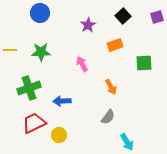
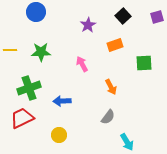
blue circle: moved 4 px left, 1 px up
red trapezoid: moved 12 px left, 5 px up
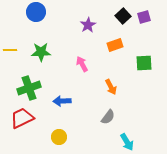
purple square: moved 13 px left
yellow circle: moved 2 px down
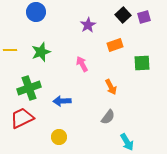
black square: moved 1 px up
green star: rotated 18 degrees counterclockwise
green square: moved 2 px left
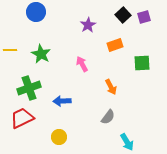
green star: moved 2 px down; rotated 24 degrees counterclockwise
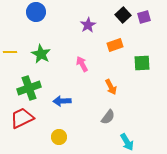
yellow line: moved 2 px down
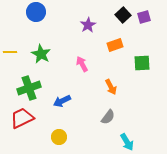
blue arrow: rotated 24 degrees counterclockwise
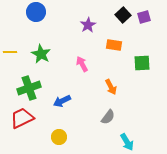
orange rectangle: moved 1 px left; rotated 28 degrees clockwise
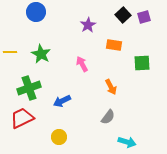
cyan arrow: rotated 42 degrees counterclockwise
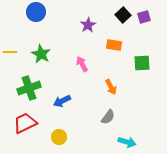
red trapezoid: moved 3 px right, 5 px down
